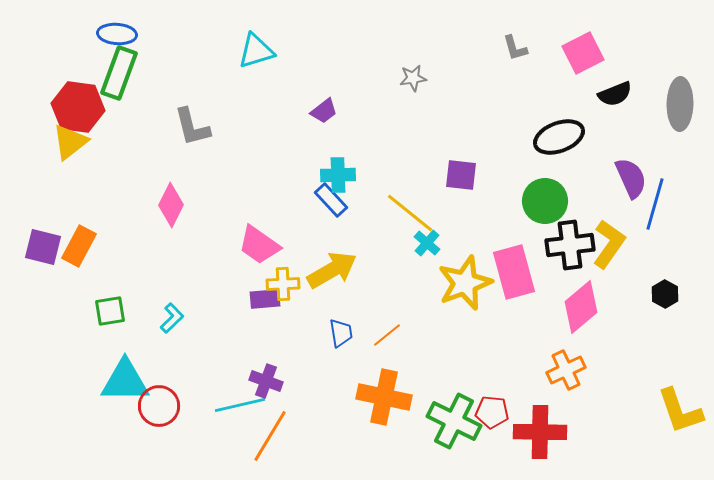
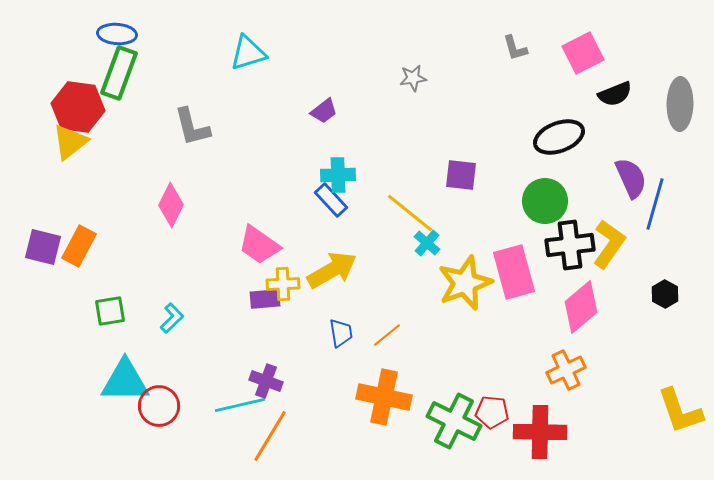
cyan triangle at (256, 51): moved 8 px left, 2 px down
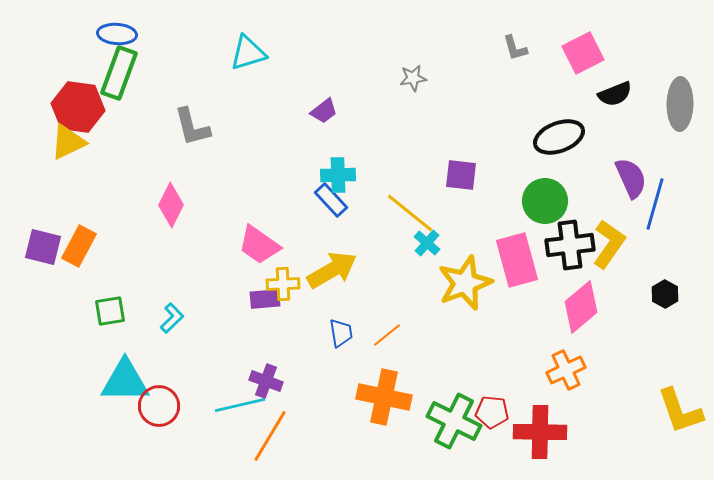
yellow triangle at (70, 142): moved 2 px left; rotated 12 degrees clockwise
pink rectangle at (514, 272): moved 3 px right, 12 px up
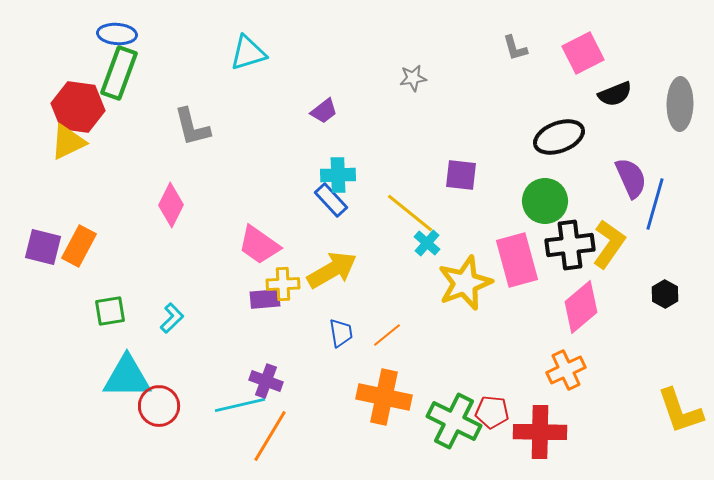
cyan triangle at (125, 381): moved 2 px right, 4 px up
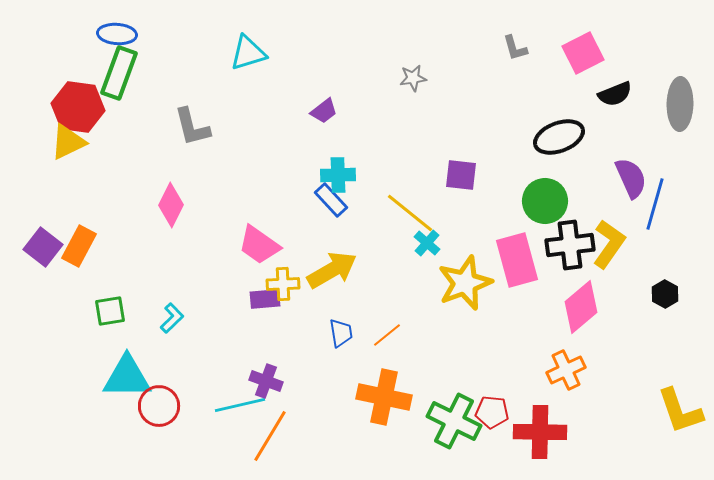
purple square at (43, 247): rotated 24 degrees clockwise
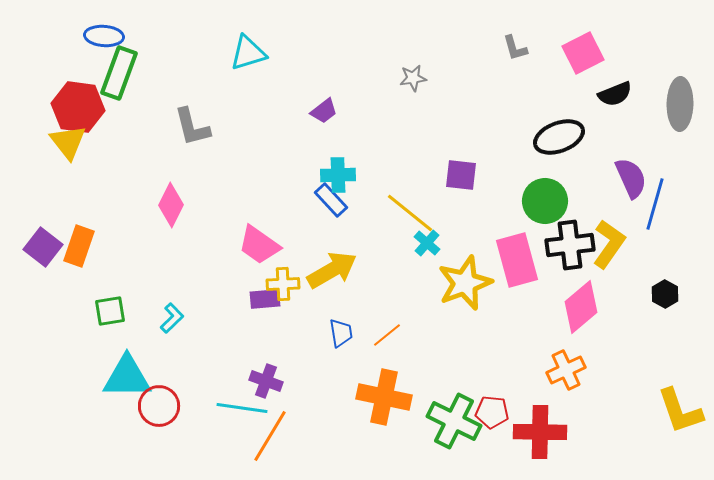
blue ellipse at (117, 34): moved 13 px left, 2 px down
yellow triangle at (68, 142): rotated 42 degrees counterclockwise
orange rectangle at (79, 246): rotated 9 degrees counterclockwise
cyan line at (240, 405): moved 2 px right, 3 px down; rotated 21 degrees clockwise
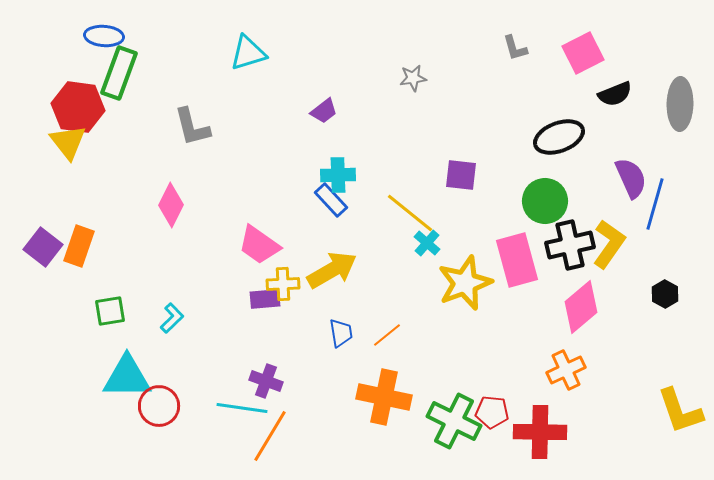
black cross at (570, 245): rotated 6 degrees counterclockwise
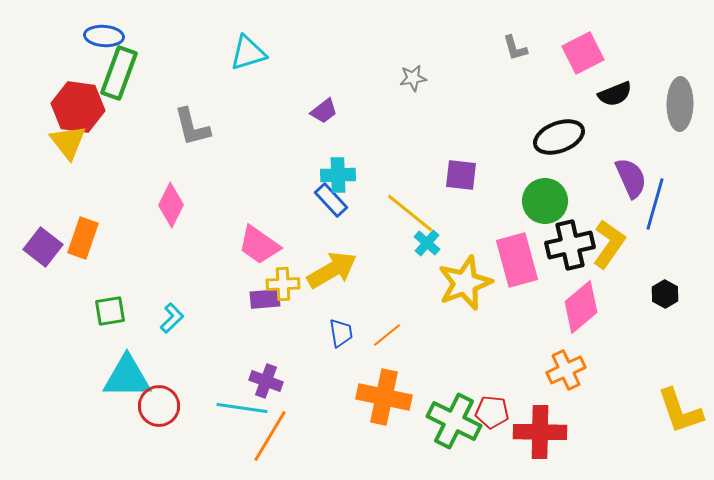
orange rectangle at (79, 246): moved 4 px right, 8 px up
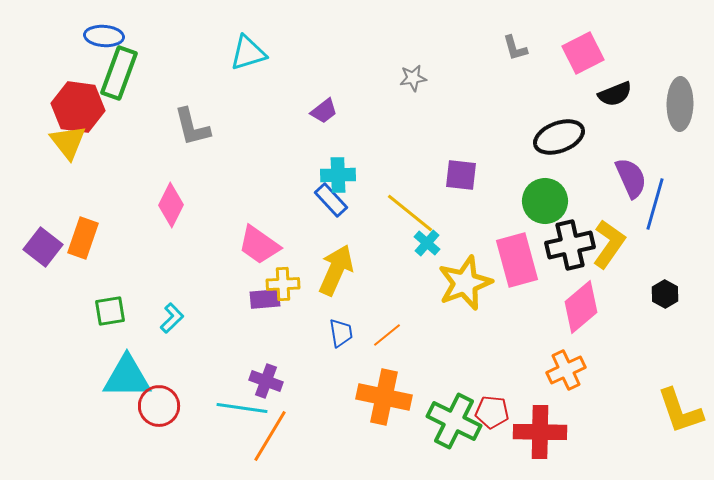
yellow arrow at (332, 270): moved 4 px right; rotated 36 degrees counterclockwise
